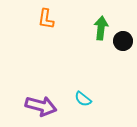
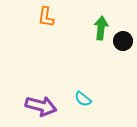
orange L-shape: moved 2 px up
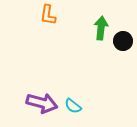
orange L-shape: moved 2 px right, 2 px up
cyan semicircle: moved 10 px left, 7 px down
purple arrow: moved 1 px right, 3 px up
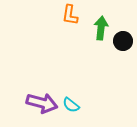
orange L-shape: moved 22 px right
cyan semicircle: moved 2 px left, 1 px up
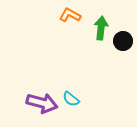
orange L-shape: rotated 110 degrees clockwise
cyan semicircle: moved 6 px up
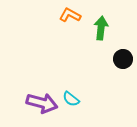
black circle: moved 18 px down
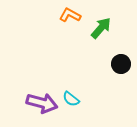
green arrow: rotated 35 degrees clockwise
black circle: moved 2 px left, 5 px down
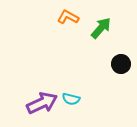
orange L-shape: moved 2 px left, 2 px down
cyan semicircle: rotated 24 degrees counterclockwise
purple arrow: rotated 40 degrees counterclockwise
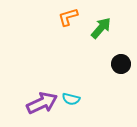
orange L-shape: rotated 45 degrees counterclockwise
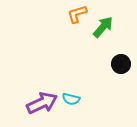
orange L-shape: moved 9 px right, 3 px up
green arrow: moved 2 px right, 1 px up
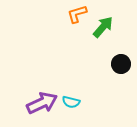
cyan semicircle: moved 3 px down
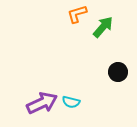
black circle: moved 3 px left, 8 px down
